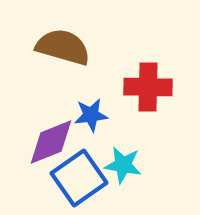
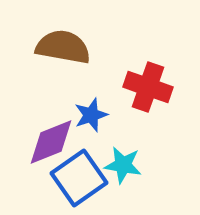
brown semicircle: rotated 6 degrees counterclockwise
red cross: rotated 18 degrees clockwise
blue star: rotated 12 degrees counterclockwise
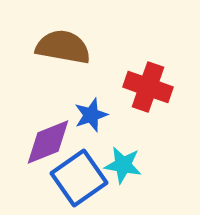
purple diamond: moved 3 px left
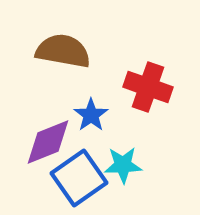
brown semicircle: moved 4 px down
blue star: rotated 16 degrees counterclockwise
cyan star: rotated 12 degrees counterclockwise
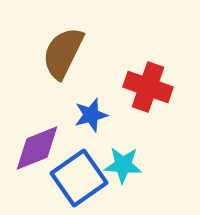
brown semicircle: moved 2 px down; rotated 74 degrees counterclockwise
blue star: rotated 20 degrees clockwise
purple diamond: moved 11 px left, 6 px down
cyan star: rotated 6 degrees clockwise
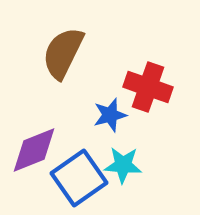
blue star: moved 19 px right
purple diamond: moved 3 px left, 2 px down
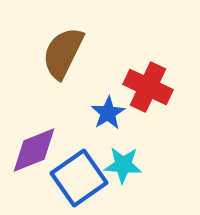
red cross: rotated 6 degrees clockwise
blue star: moved 2 px left, 2 px up; rotated 16 degrees counterclockwise
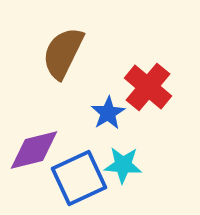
red cross: rotated 15 degrees clockwise
purple diamond: rotated 8 degrees clockwise
blue square: rotated 10 degrees clockwise
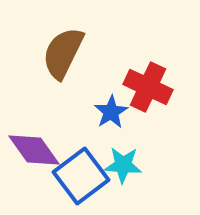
red cross: rotated 15 degrees counterclockwise
blue star: moved 3 px right, 1 px up
purple diamond: rotated 68 degrees clockwise
blue square: moved 2 px right, 2 px up; rotated 12 degrees counterclockwise
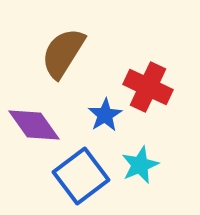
brown semicircle: rotated 6 degrees clockwise
blue star: moved 6 px left, 3 px down
purple diamond: moved 25 px up
cyan star: moved 17 px right; rotated 27 degrees counterclockwise
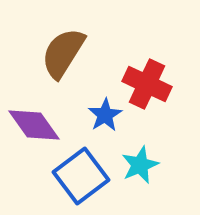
red cross: moved 1 px left, 3 px up
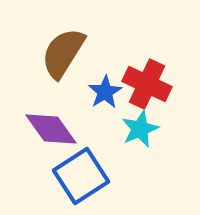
blue star: moved 23 px up
purple diamond: moved 17 px right, 4 px down
cyan star: moved 36 px up
blue square: rotated 4 degrees clockwise
